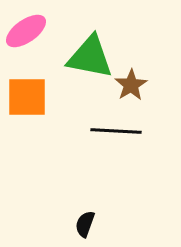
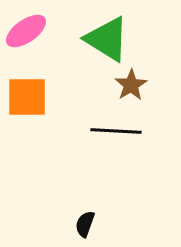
green triangle: moved 17 px right, 18 px up; rotated 21 degrees clockwise
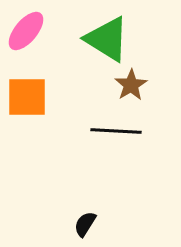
pink ellipse: rotated 15 degrees counterclockwise
black semicircle: rotated 12 degrees clockwise
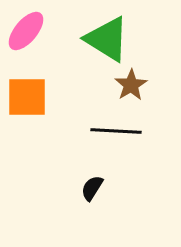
black semicircle: moved 7 px right, 36 px up
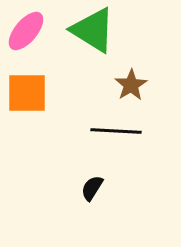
green triangle: moved 14 px left, 9 px up
orange square: moved 4 px up
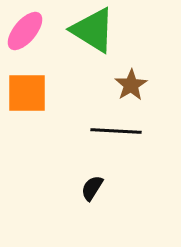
pink ellipse: moved 1 px left
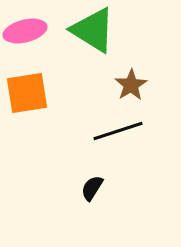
pink ellipse: rotated 36 degrees clockwise
orange square: rotated 9 degrees counterclockwise
black line: moved 2 px right; rotated 21 degrees counterclockwise
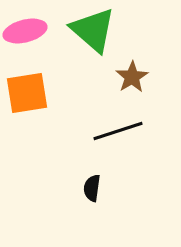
green triangle: rotated 9 degrees clockwise
brown star: moved 1 px right, 8 px up
black semicircle: rotated 24 degrees counterclockwise
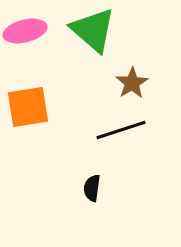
brown star: moved 6 px down
orange square: moved 1 px right, 14 px down
black line: moved 3 px right, 1 px up
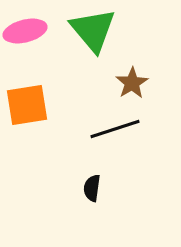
green triangle: rotated 9 degrees clockwise
orange square: moved 1 px left, 2 px up
black line: moved 6 px left, 1 px up
